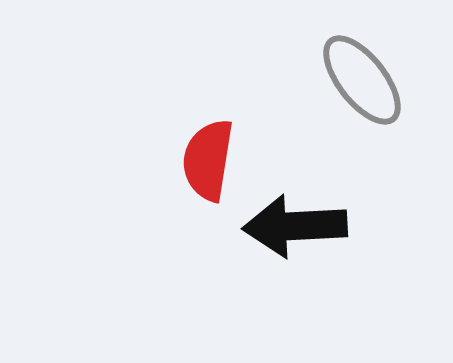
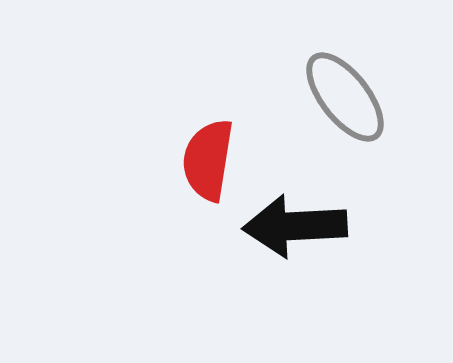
gray ellipse: moved 17 px left, 17 px down
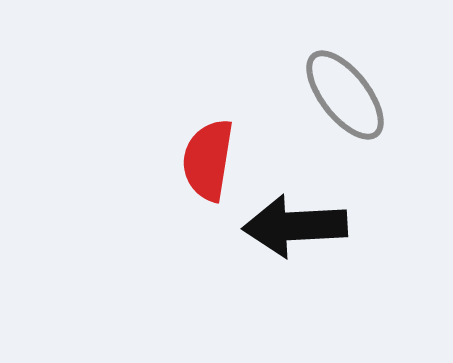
gray ellipse: moved 2 px up
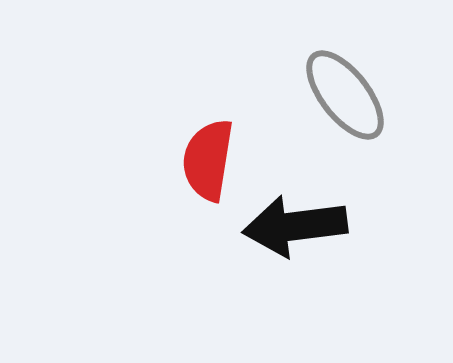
black arrow: rotated 4 degrees counterclockwise
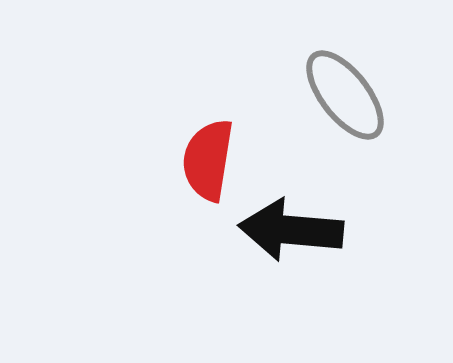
black arrow: moved 4 px left, 4 px down; rotated 12 degrees clockwise
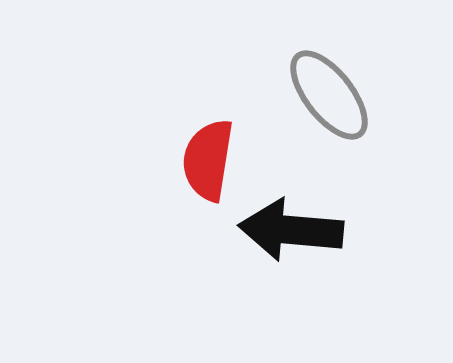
gray ellipse: moved 16 px left
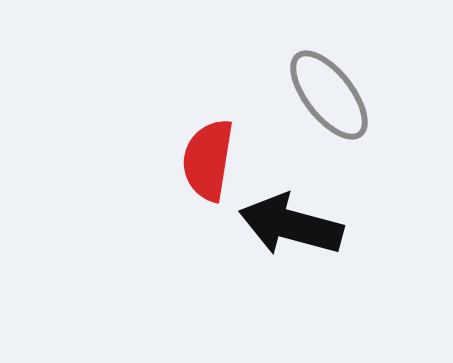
black arrow: moved 5 px up; rotated 10 degrees clockwise
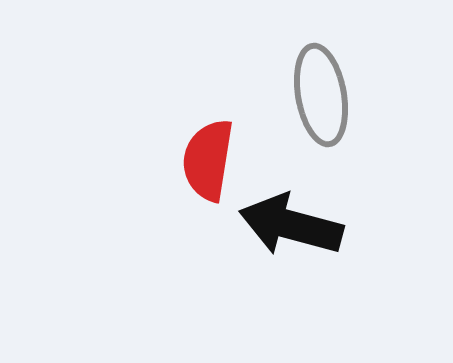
gray ellipse: moved 8 px left; rotated 28 degrees clockwise
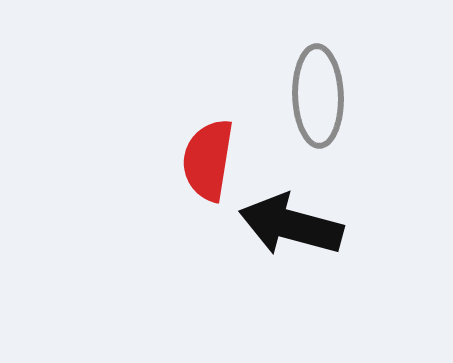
gray ellipse: moved 3 px left, 1 px down; rotated 8 degrees clockwise
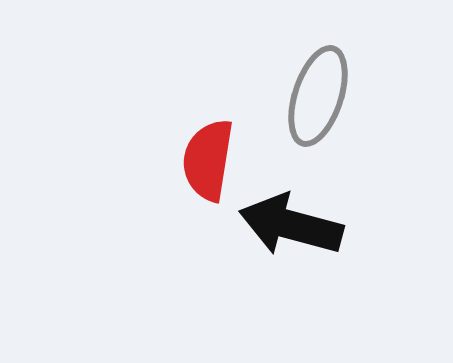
gray ellipse: rotated 20 degrees clockwise
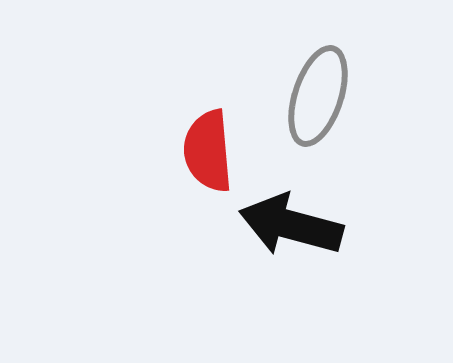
red semicircle: moved 9 px up; rotated 14 degrees counterclockwise
